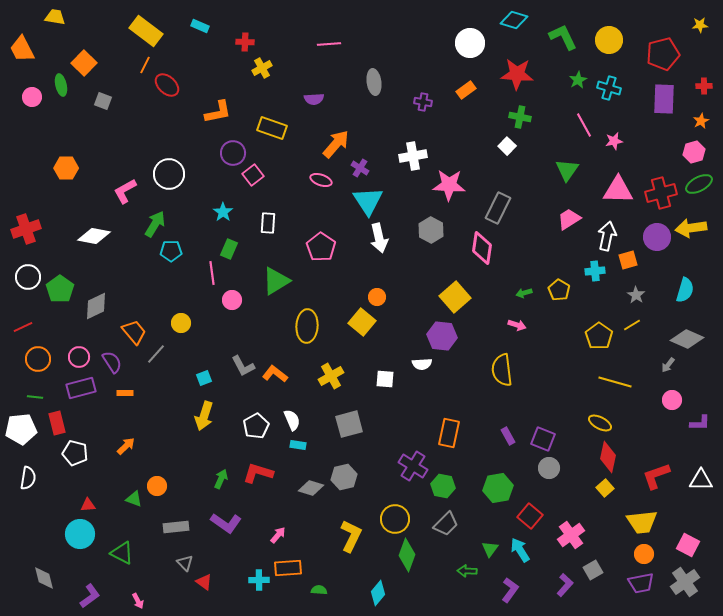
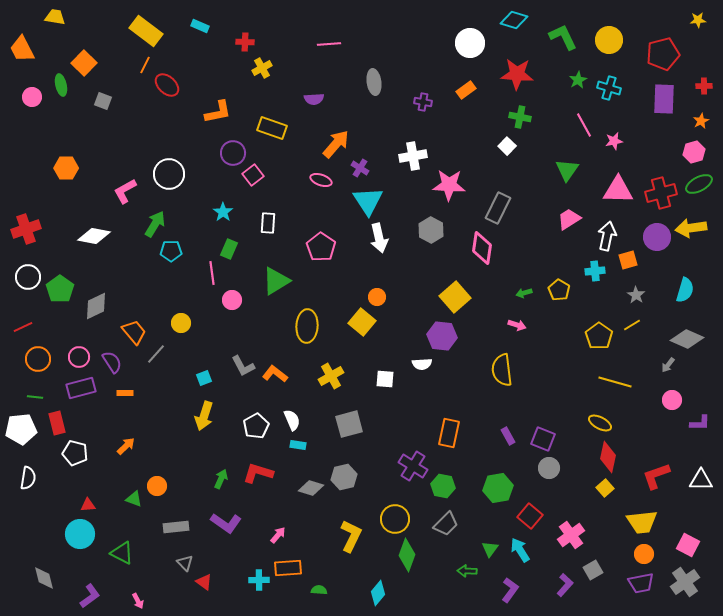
yellow star at (700, 25): moved 2 px left, 5 px up
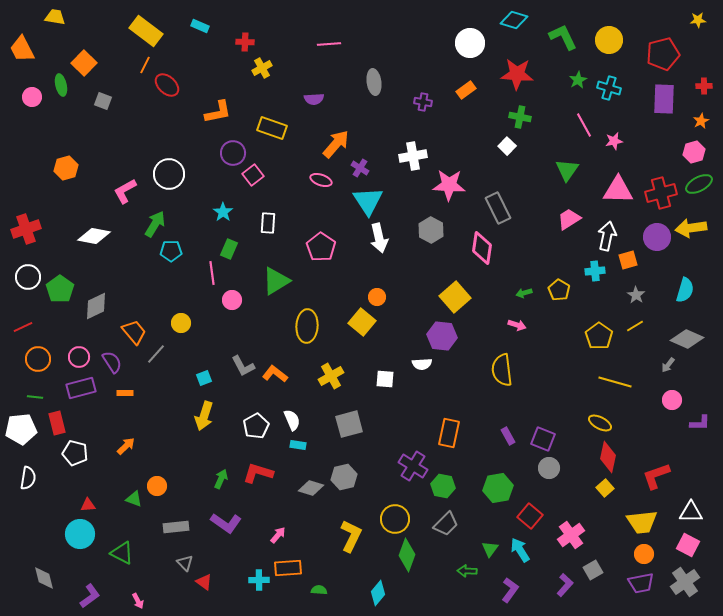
orange hexagon at (66, 168): rotated 15 degrees counterclockwise
gray rectangle at (498, 208): rotated 52 degrees counterclockwise
yellow line at (632, 325): moved 3 px right, 1 px down
white triangle at (701, 480): moved 10 px left, 32 px down
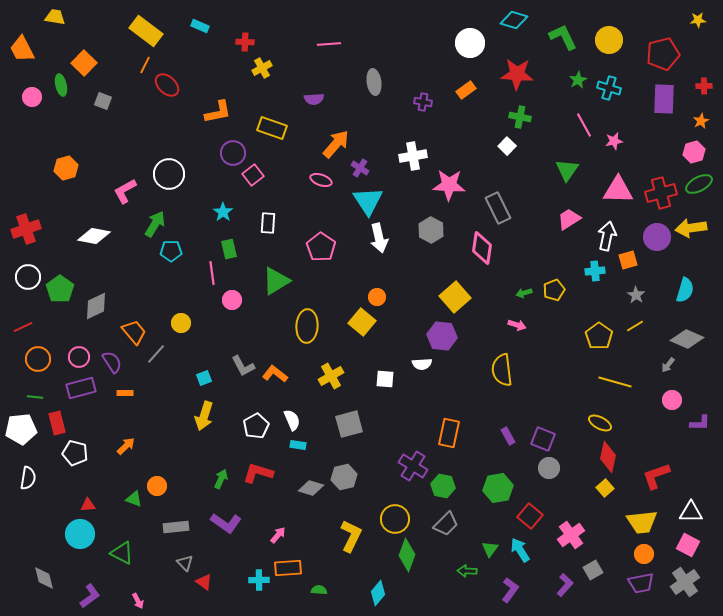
green rectangle at (229, 249): rotated 36 degrees counterclockwise
yellow pentagon at (559, 290): moved 5 px left; rotated 20 degrees clockwise
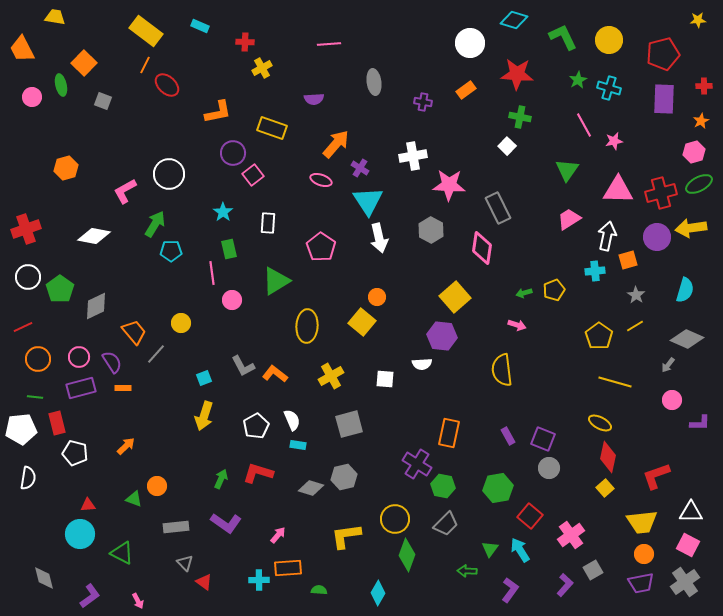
orange rectangle at (125, 393): moved 2 px left, 5 px up
purple cross at (413, 466): moved 4 px right, 2 px up
yellow L-shape at (351, 536): moved 5 px left; rotated 124 degrees counterclockwise
cyan diamond at (378, 593): rotated 10 degrees counterclockwise
